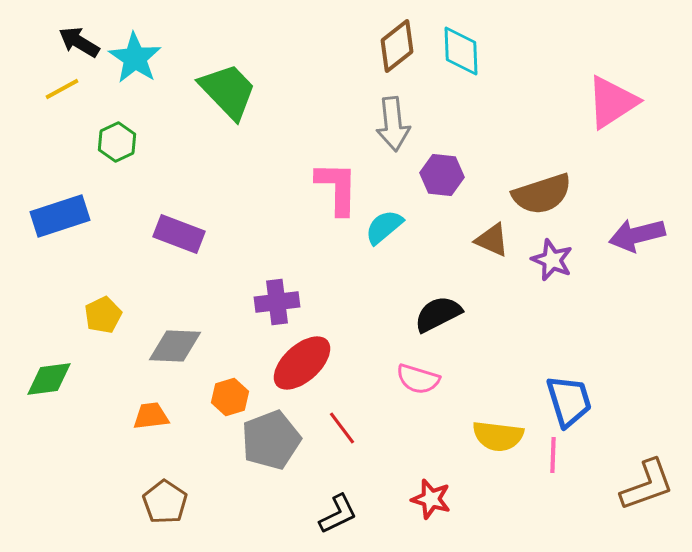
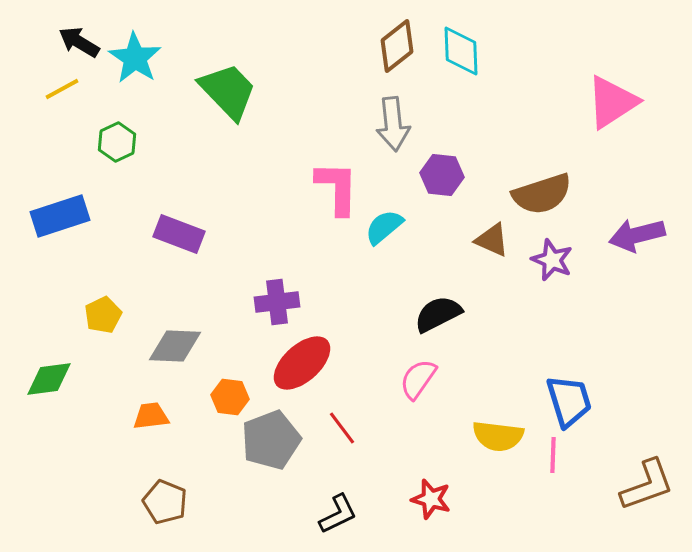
pink semicircle: rotated 108 degrees clockwise
orange hexagon: rotated 24 degrees clockwise
brown pentagon: rotated 12 degrees counterclockwise
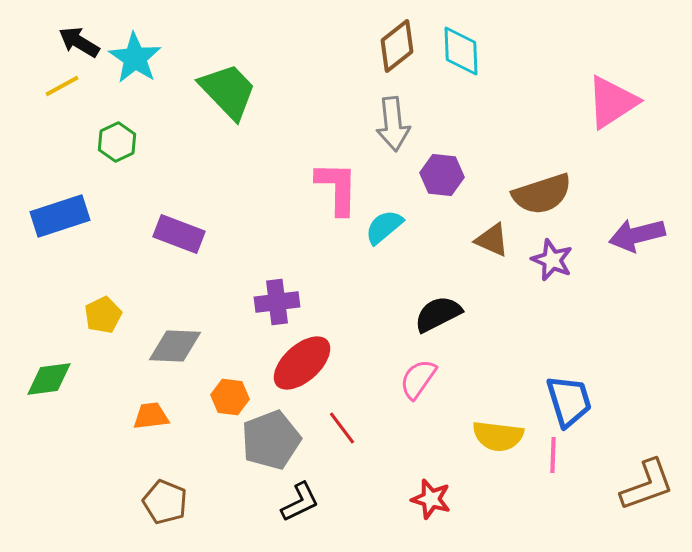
yellow line: moved 3 px up
black L-shape: moved 38 px left, 12 px up
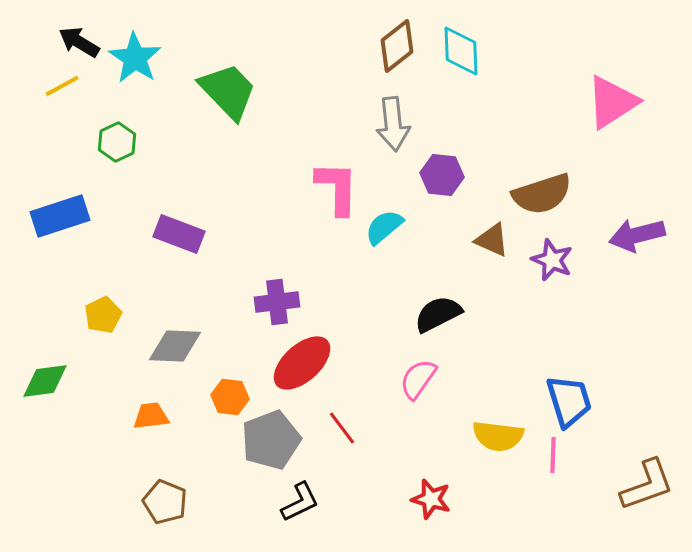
green diamond: moved 4 px left, 2 px down
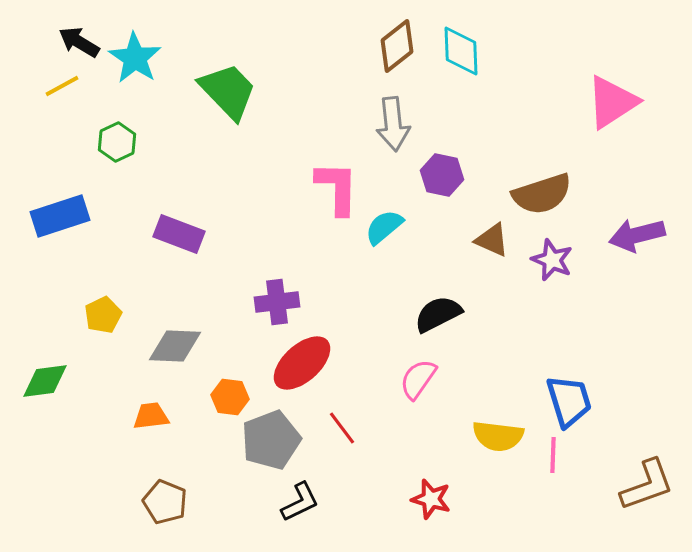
purple hexagon: rotated 6 degrees clockwise
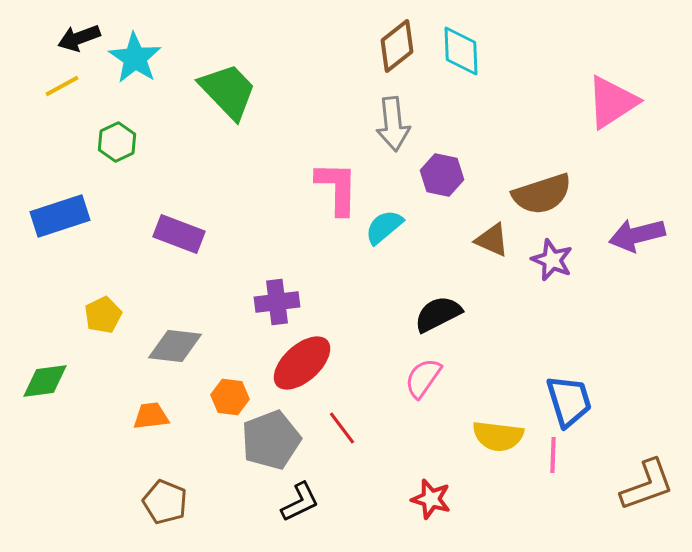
black arrow: moved 4 px up; rotated 51 degrees counterclockwise
gray diamond: rotated 4 degrees clockwise
pink semicircle: moved 5 px right, 1 px up
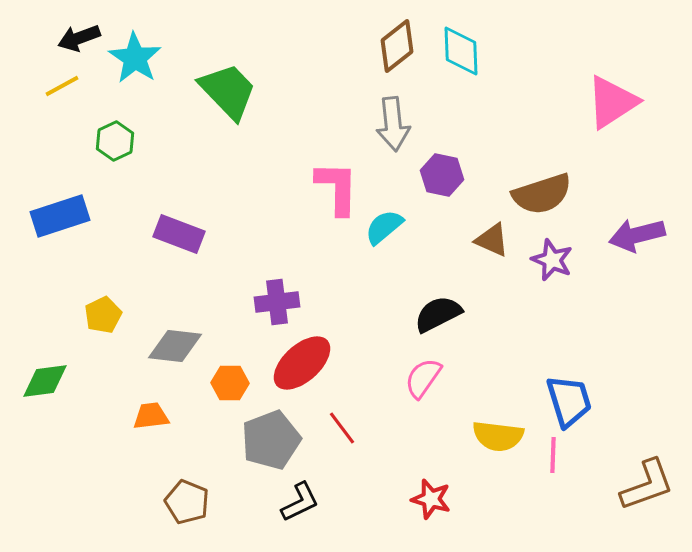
green hexagon: moved 2 px left, 1 px up
orange hexagon: moved 14 px up; rotated 6 degrees counterclockwise
brown pentagon: moved 22 px right
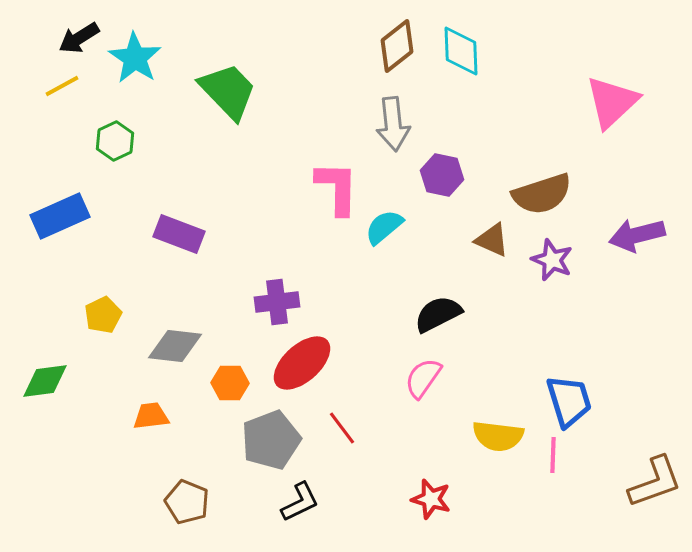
black arrow: rotated 12 degrees counterclockwise
pink triangle: rotated 10 degrees counterclockwise
blue rectangle: rotated 6 degrees counterclockwise
brown L-shape: moved 8 px right, 3 px up
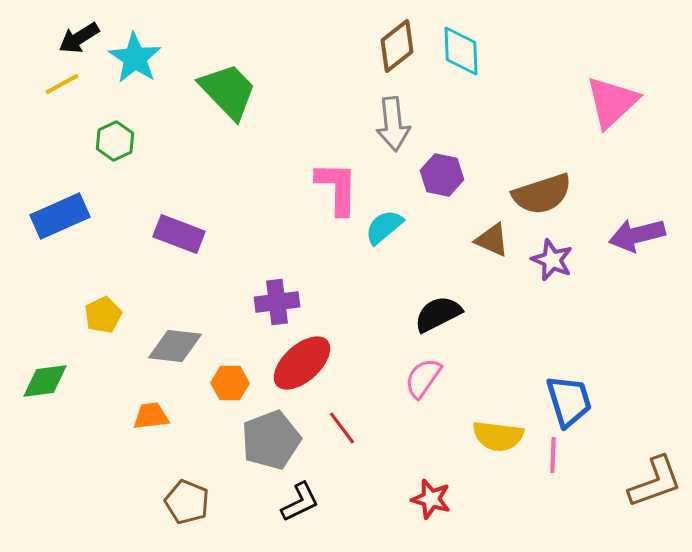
yellow line: moved 2 px up
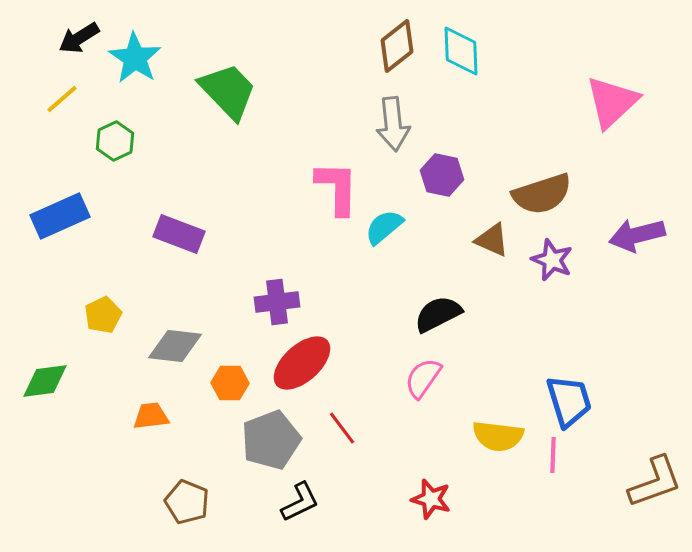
yellow line: moved 15 px down; rotated 12 degrees counterclockwise
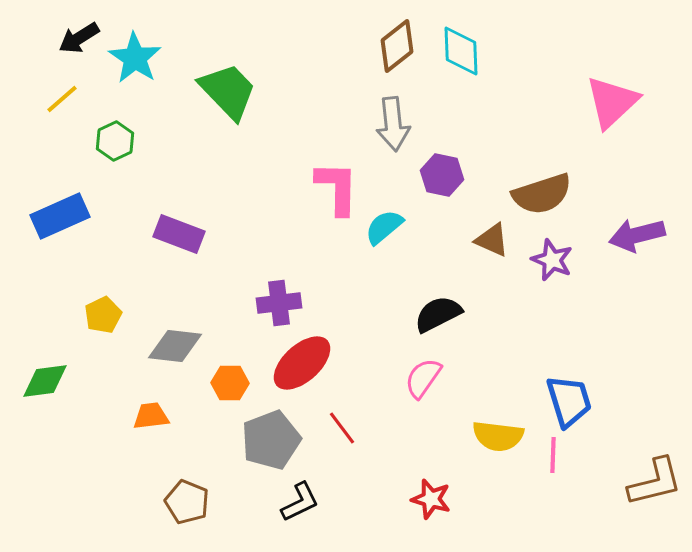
purple cross: moved 2 px right, 1 px down
brown L-shape: rotated 6 degrees clockwise
